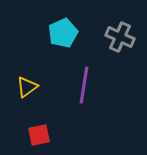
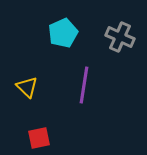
yellow triangle: rotated 40 degrees counterclockwise
red square: moved 3 px down
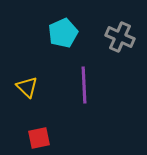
purple line: rotated 12 degrees counterclockwise
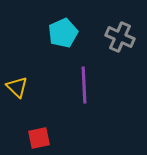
yellow triangle: moved 10 px left
